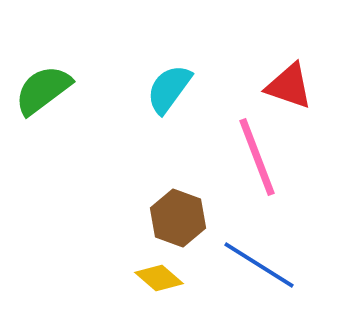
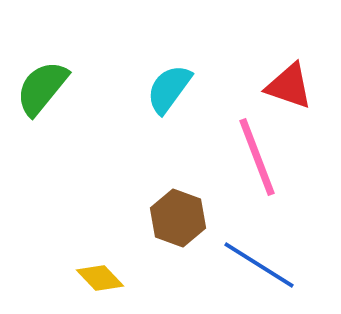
green semicircle: moved 1 px left, 2 px up; rotated 14 degrees counterclockwise
yellow diamond: moved 59 px left; rotated 6 degrees clockwise
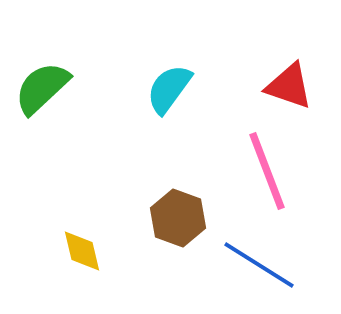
green semicircle: rotated 8 degrees clockwise
pink line: moved 10 px right, 14 px down
yellow diamond: moved 18 px left, 27 px up; rotated 30 degrees clockwise
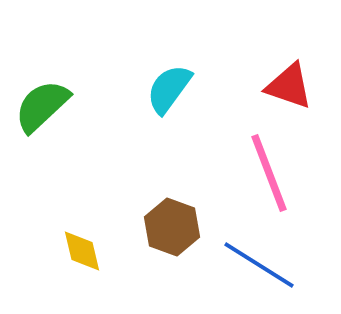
green semicircle: moved 18 px down
pink line: moved 2 px right, 2 px down
brown hexagon: moved 6 px left, 9 px down
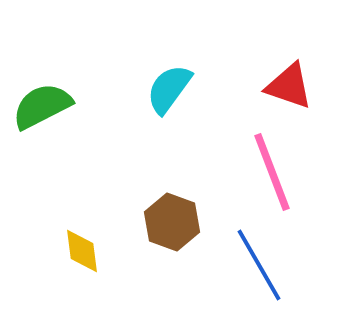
green semicircle: rotated 16 degrees clockwise
pink line: moved 3 px right, 1 px up
brown hexagon: moved 5 px up
yellow diamond: rotated 6 degrees clockwise
blue line: rotated 28 degrees clockwise
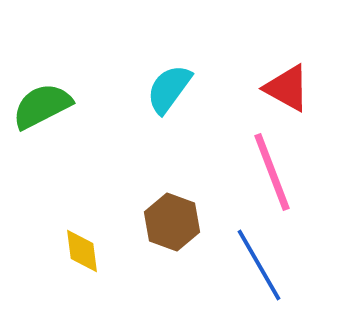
red triangle: moved 2 px left, 2 px down; rotated 10 degrees clockwise
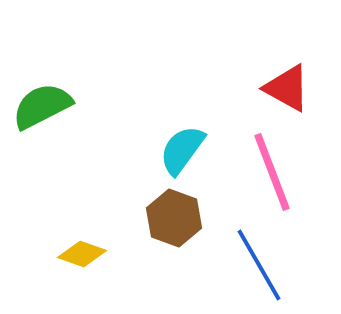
cyan semicircle: moved 13 px right, 61 px down
brown hexagon: moved 2 px right, 4 px up
yellow diamond: moved 3 px down; rotated 63 degrees counterclockwise
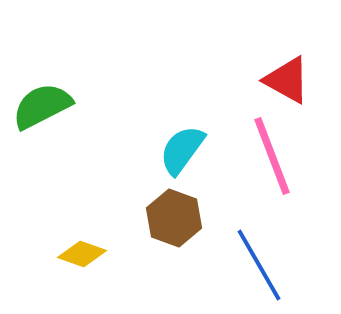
red triangle: moved 8 px up
pink line: moved 16 px up
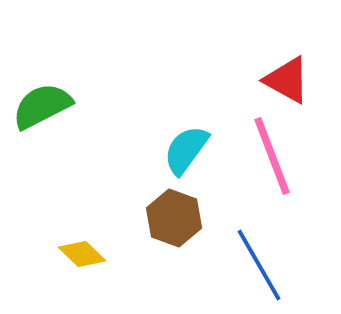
cyan semicircle: moved 4 px right
yellow diamond: rotated 24 degrees clockwise
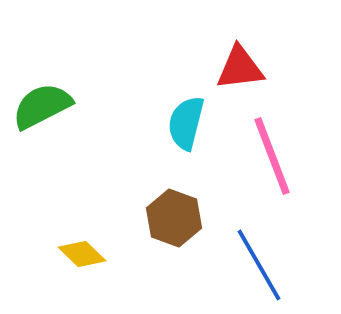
red triangle: moved 47 px left, 12 px up; rotated 36 degrees counterclockwise
cyan semicircle: moved 27 px up; rotated 22 degrees counterclockwise
